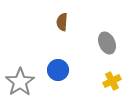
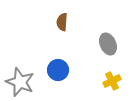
gray ellipse: moved 1 px right, 1 px down
gray star: rotated 16 degrees counterclockwise
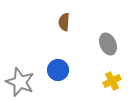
brown semicircle: moved 2 px right
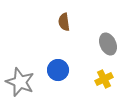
brown semicircle: rotated 12 degrees counterclockwise
yellow cross: moved 8 px left, 2 px up
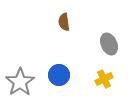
gray ellipse: moved 1 px right
blue circle: moved 1 px right, 5 px down
gray star: rotated 16 degrees clockwise
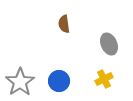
brown semicircle: moved 2 px down
blue circle: moved 6 px down
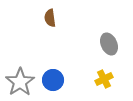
brown semicircle: moved 14 px left, 6 px up
blue circle: moved 6 px left, 1 px up
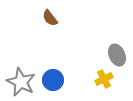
brown semicircle: rotated 30 degrees counterclockwise
gray ellipse: moved 8 px right, 11 px down
gray star: moved 1 px right; rotated 12 degrees counterclockwise
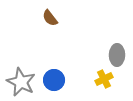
gray ellipse: rotated 25 degrees clockwise
blue circle: moved 1 px right
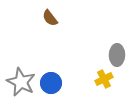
blue circle: moved 3 px left, 3 px down
